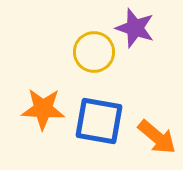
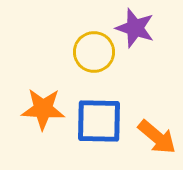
blue square: rotated 9 degrees counterclockwise
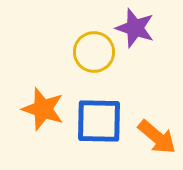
orange star: rotated 15 degrees clockwise
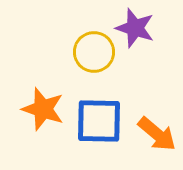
orange arrow: moved 3 px up
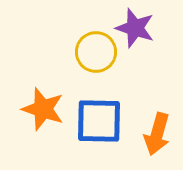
yellow circle: moved 2 px right
orange arrow: rotated 66 degrees clockwise
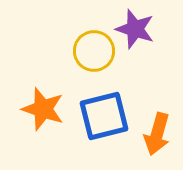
purple star: moved 1 px down
yellow circle: moved 2 px left, 1 px up
blue square: moved 5 px right, 5 px up; rotated 15 degrees counterclockwise
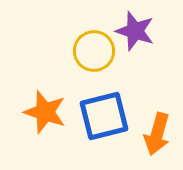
purple star: moved 2 px down
orange star: moved 2 px right, 3 px down
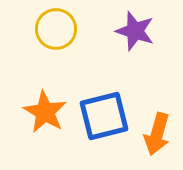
yellow circle: moved 38 px left, 22 px up
orange star: rotated 12 degrees clockwise
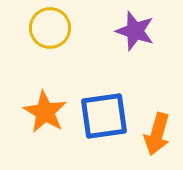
yellow circle: moved 6 px left, 1 px up
blue square: rotated 6 degrees clockwise
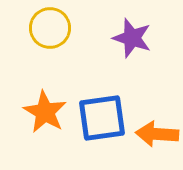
purple star: moved 3 px left, 7 px down
blue square: moved 2 px left, 2 px down
orange arrow: rotated 78 degrees clockwise
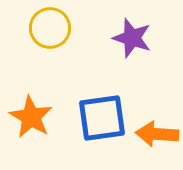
orange star: moved 14 px left, 5 px down
